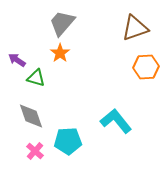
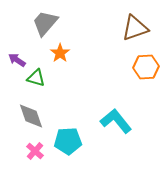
gray trapezoid: moved 17 px left
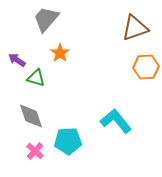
gray trapezoid: moved 1 px right, 4 px up
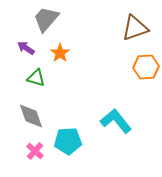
purple arrow: moved 9 px right, 12 px up
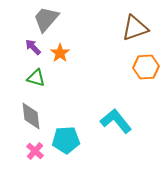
purple arrow: moved 7 px right, 1 px up; rotated 12 degrees clockwise
gray diamond: rotated 12 degrees clockwise
cyan pentagon: moved 2 px left, 1 px up
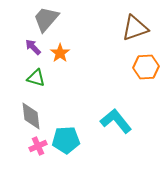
pink cross: moved 3 px right, 5 px up; rotated 24 degrees clockwise
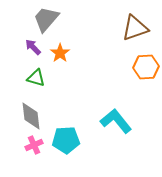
pink cross: moved 4 px left, 1 px up
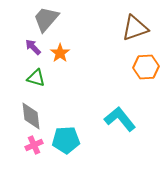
cyan L-shape: moved 4 px right, 2 px up
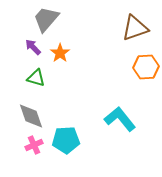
gray diamond: rotated 12 degrees counterclockwise
